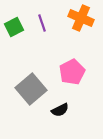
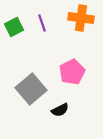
orange cross: rotated 15 degrees counterclockwise
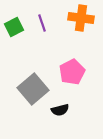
gray square: moved 2 px right
black semicircle: rotated 12 degrees clockwise
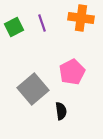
black semicircle: moved 1 px right, 1 px down; rotated 84 degrees counterclockwise
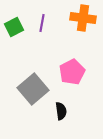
orange cross: moved 2 px right
purple line: rotated 30 degrees clockwise
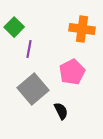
orange cross: moved 1 px left, 11 px down
purple line: moved 13 px left, 26 px down
green square: rotated 18 degrees counterclockwise
black semicircle: rotated 18 degrees counterclockwise
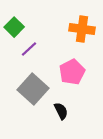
purple line: rotated 36 degrees clockwise
gray square: rotated 8 degrees counterclockwise
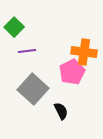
orange cross: moved 2 px right, 23 px down
purple line: moved 2 px left, 2 px down; rotated 36 degrees clockwise
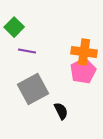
purple line: rotated 18 degrees clockwise
pink pentagon: moved 11 px right, 1 px up
gray square: rotated 20 degrees clockwise
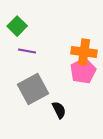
green square: moved 3 px right, 1 px up
black semicircle: moved 2 px left, 1 px up
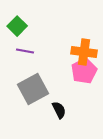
purple line: moved 2 px left
pink pentagon: moved 1 px right
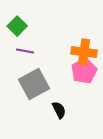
gray square: moved 1 px right, 5 px up
